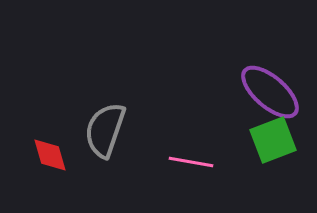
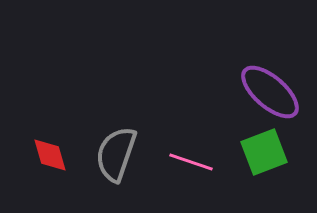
gray semicircle: moved 11 px right, 24 px down
green square: moved 9 px left, 12 px down
pink line: rotated 9 degrees clockwise
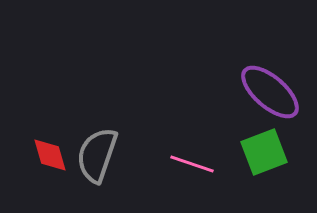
gray semicircle: moved 19 px left, 1 px down
pink line: moved 1 px right, 2 px down
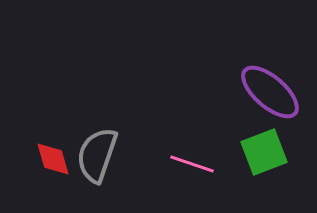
red diamond: moved 3 px right, 4 px down
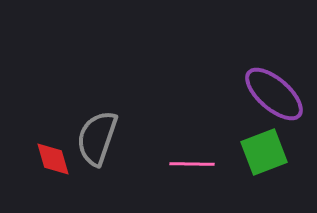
purple ellipse: moved 4 px right, 2 px down
gray semicircle: moved 17 px up
pink line: rotated 18 degrees counterclockwise
